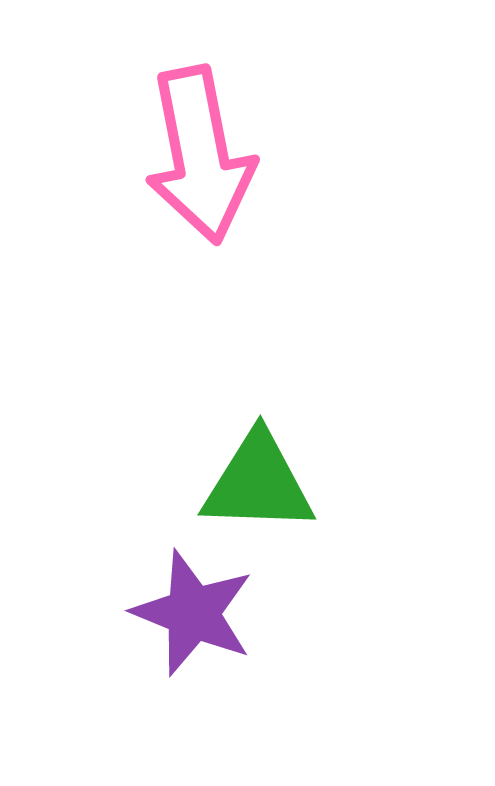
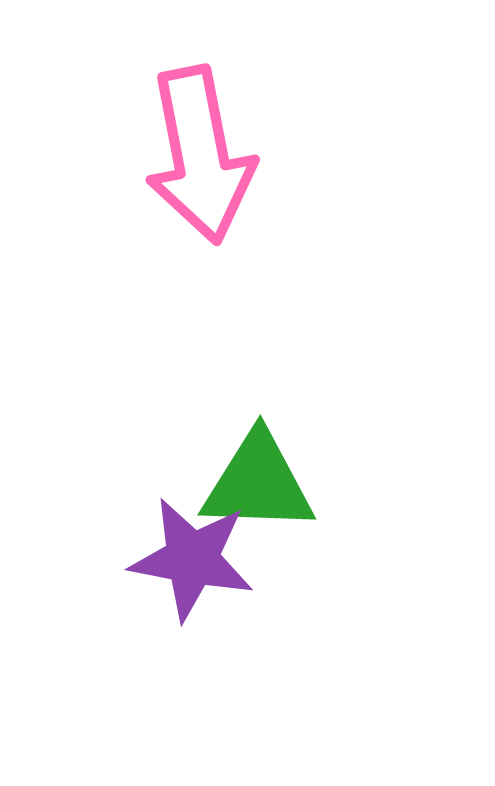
purple star: moved 1 px left, 54 px up; rotated 11 degrees counterclockwise
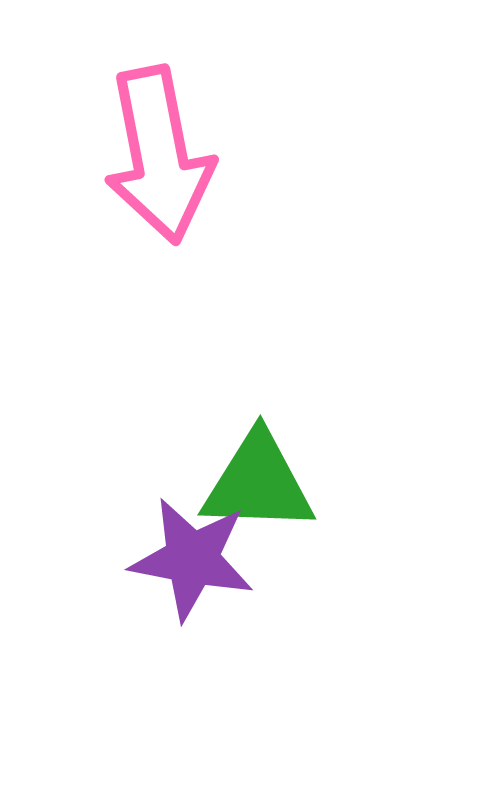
pink arrow: moved 41 px left
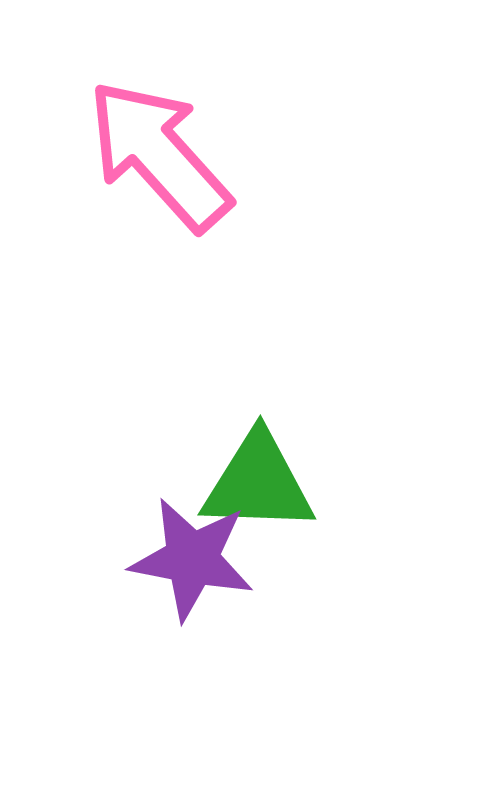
pink arrow: rotated 149 degrees clockwise
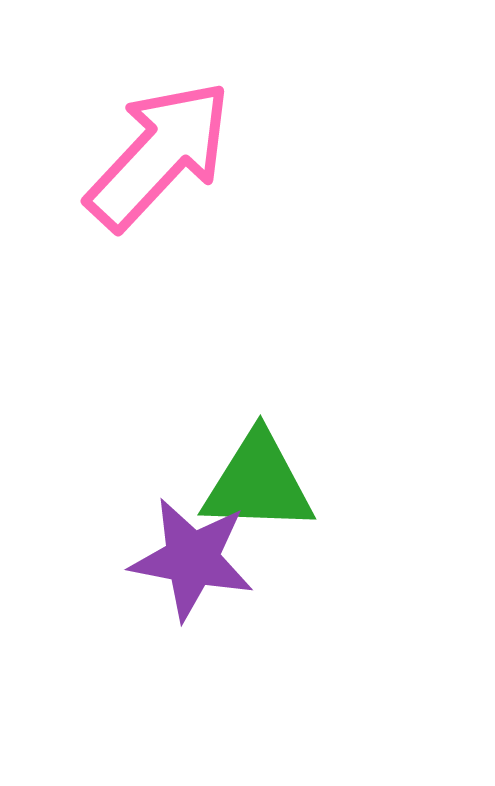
pink arrow: rotated 85 degrees clockwise
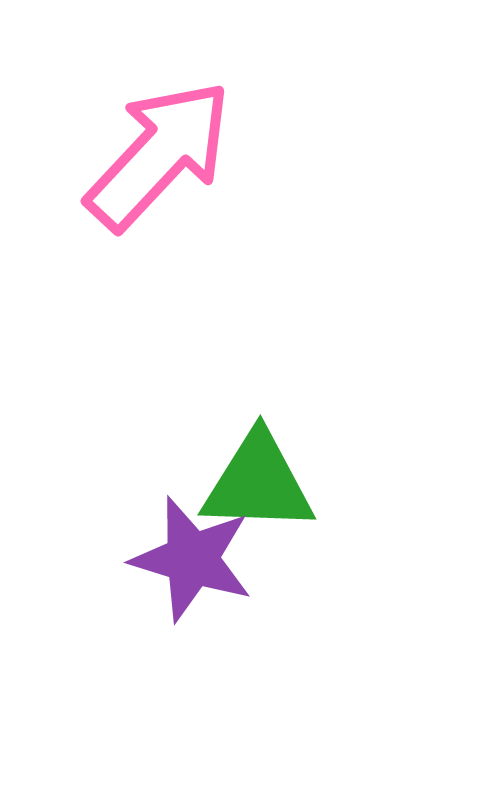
purple star: rotated 6 degrees clockwise
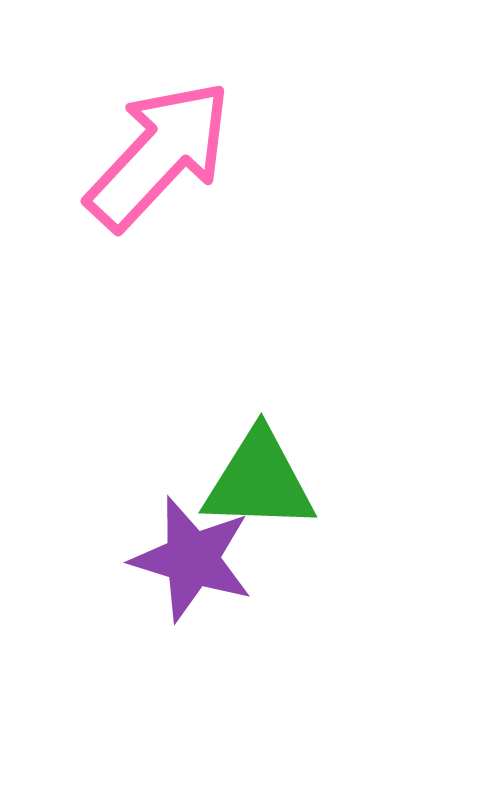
green triangle: moved 1 px right, 2 px up
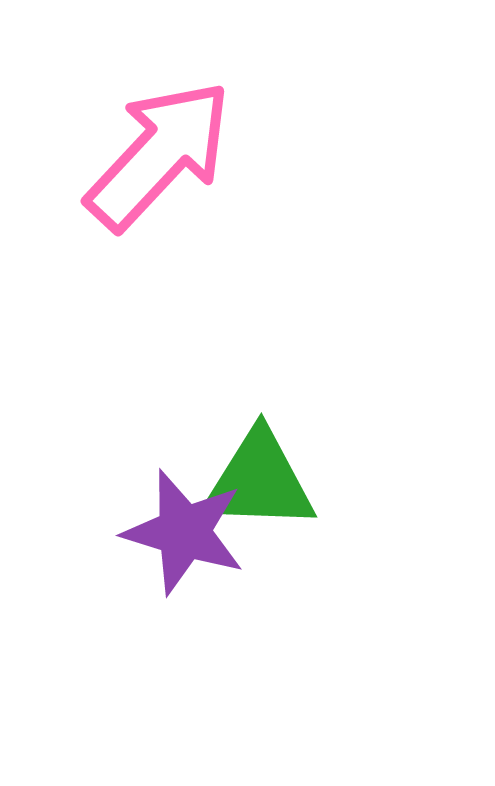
purple star: moved 8 px left, 27 px up
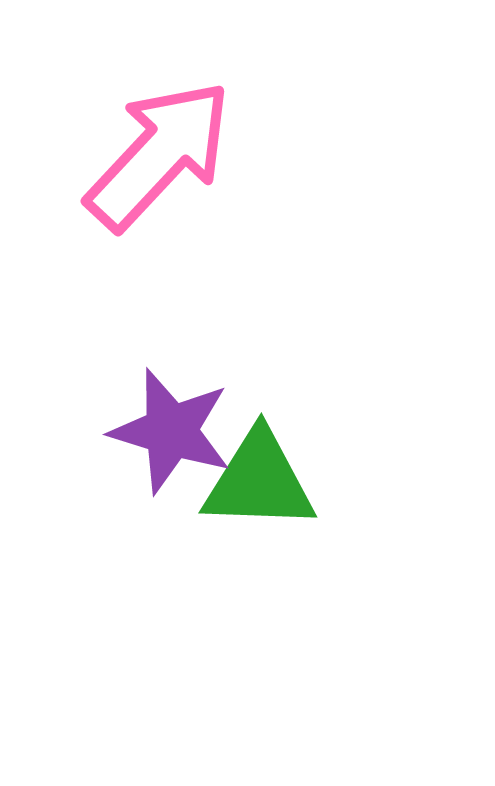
purple star: moved 13 px left, 101 px up
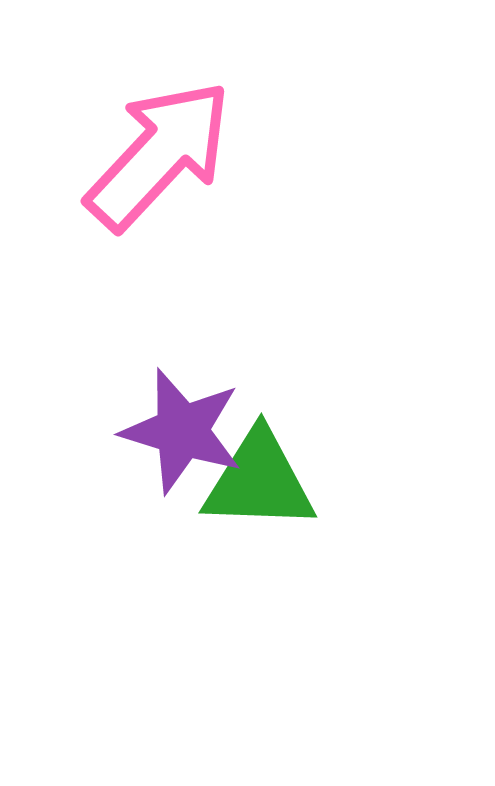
purple star: moved 11 px right
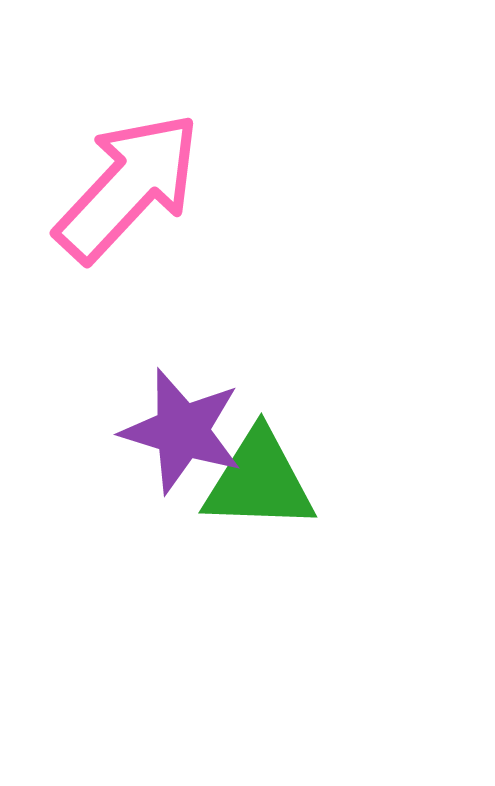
pink arrow: moved 31 px left, 32 px down
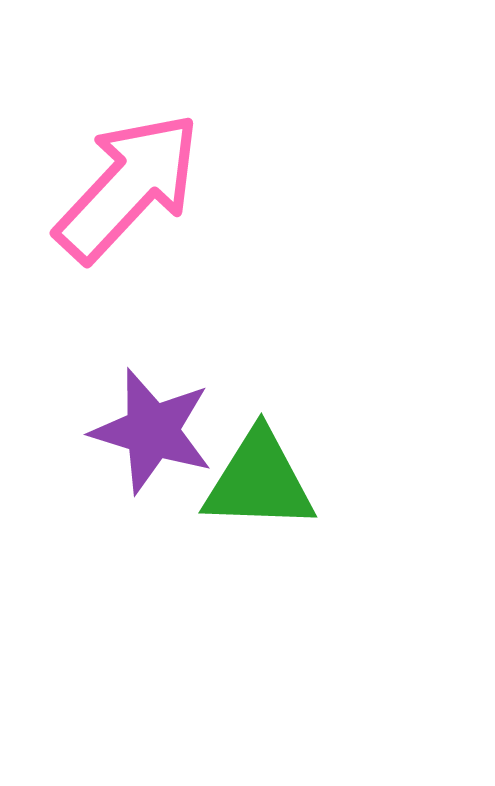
purple star: moved 30 px left
